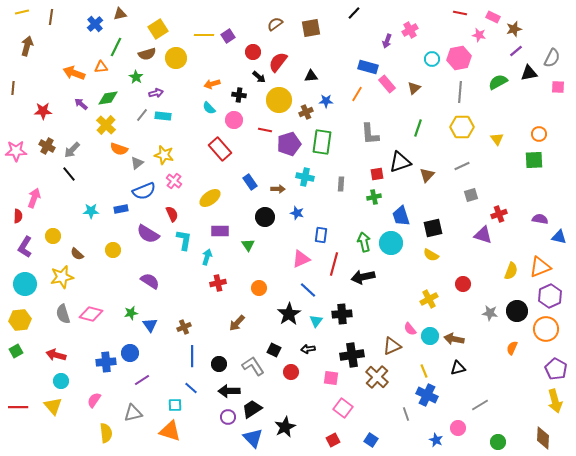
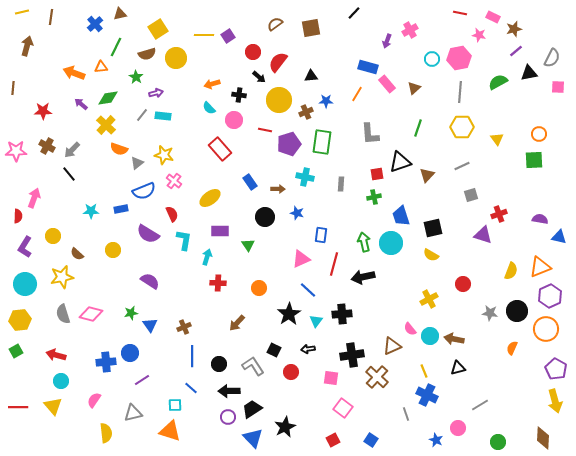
red cross at (218, 283): rotated 14 degrees clockwise
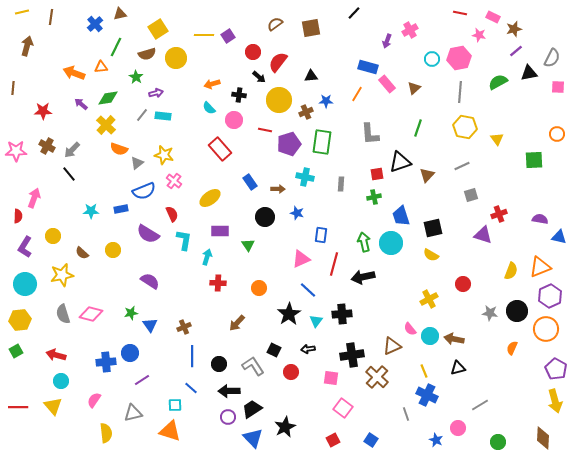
yellow hexagon at (462, 127): moved 3 px right; rotated 10 degrees clockwise
orange circle at (539, 134): moved 18 px right
brown semicircle at (77, 254): moved 5 px right, 1 px up
yellow star at (62, 277): moved 2 px up
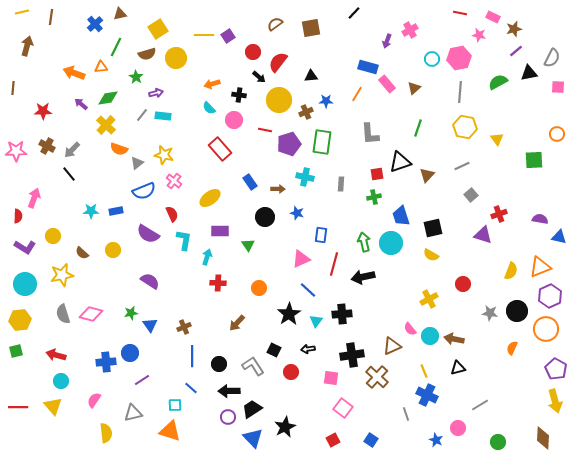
gray square at (471, 195): rotated 24 degrees counterclockwise
blue rectangle at (121, 209): moved 5 px left, 2 px down
purple L-shape at (25, 247): rotated 90 degrees counterclockwise
green square at (16, 351): rotated 16 degrees clockwise
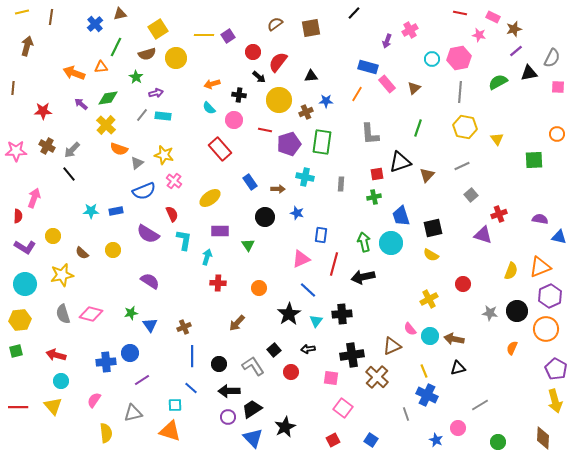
black square at (274, 350): rotated 24 degrees clockwise
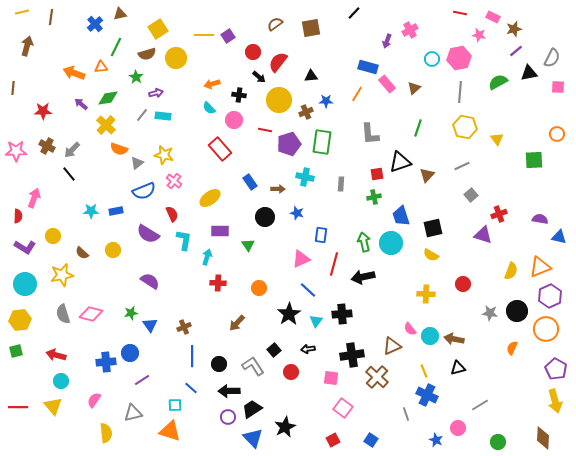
yellow cross at (429, 299): moved 3 px left, 5 px up; rotated 30 degrees clockwise
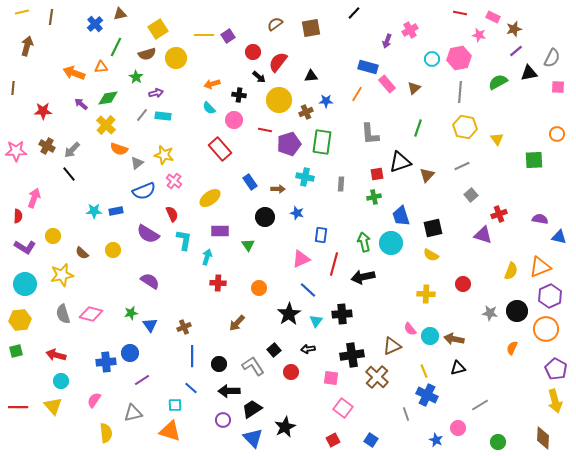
cyan star at (91, 211): moved 3 px right
purple circle at (228, 417): moved 5 px left, 3 px down
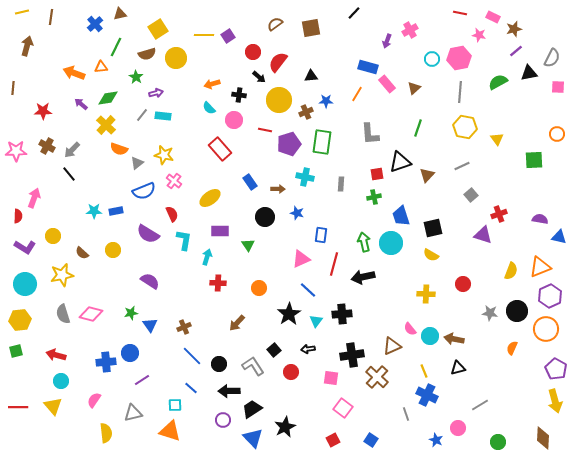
blue line at (192, 356): rotated 45 degrees counterclockwise
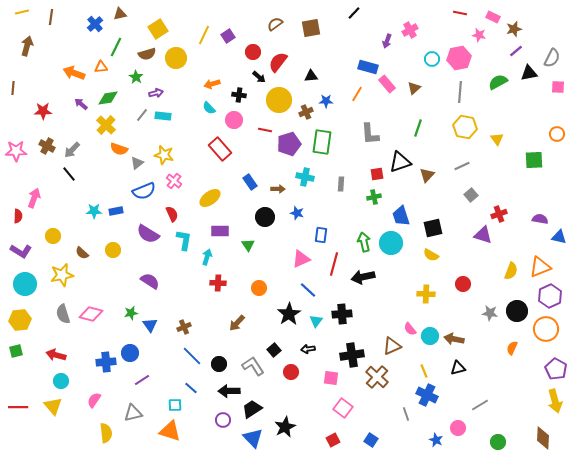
yellow line at (204, 35): rotated 66 degrees counterclockwise
purple L-shape at (25, 247): moved 4 px left, 4 px down
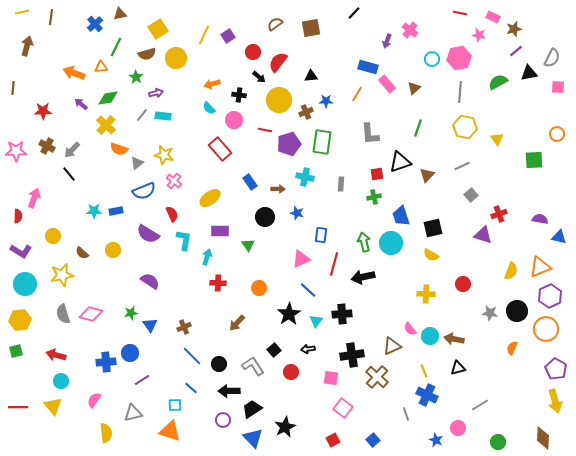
pink cross at (410, 30): rotated 21 degrees counterclockwise
blue square at (371, 440): moved 2 px right; rotated 16 degrees clockwise
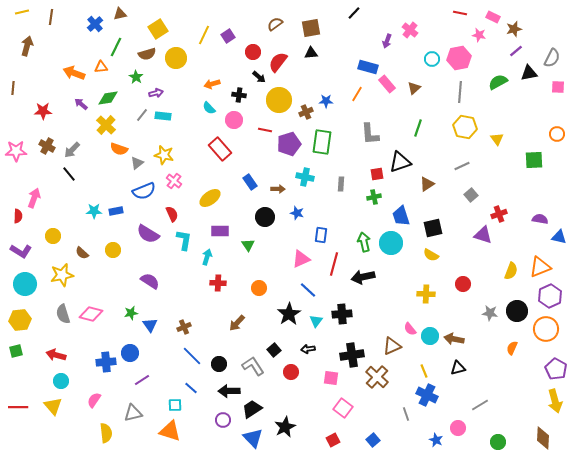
black triangle at (311, 76): moved 23 px up
brown triangle at (427, 175): moved 9 px down; rotated 14 degrees clockwise
